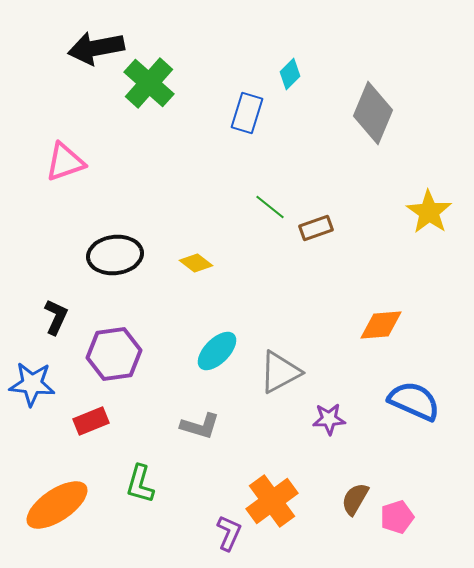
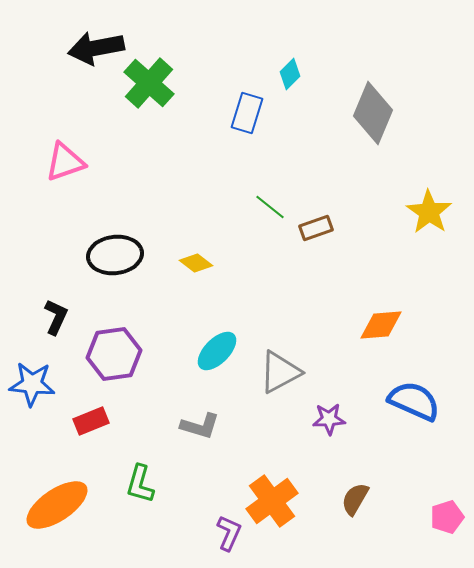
pink pentagon: moved 50 px right
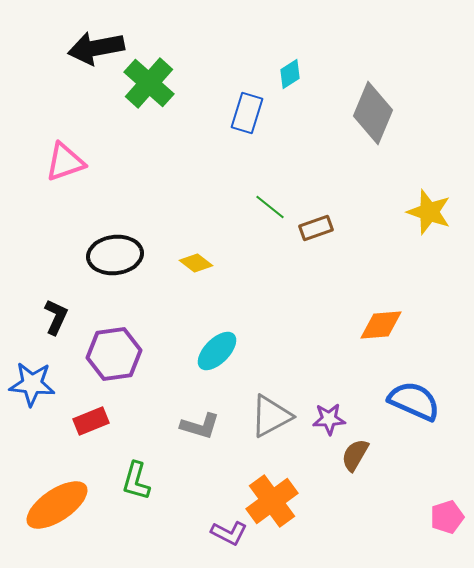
cyan diamond: rotated 12 degrees clockwise
yellow star: rotated 15 degrees counterclockwise
gray triangle: moved 9 px left, 44 px down
green L-shape: moved 4 px left, 3 px up
brown semicircle: moved 44 px up
purple L-shape: rotated 93 degrees clockwise
